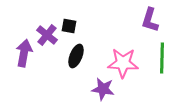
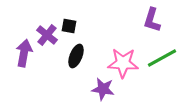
purple L-shape: moved 2 px right
green line: rotated 60 degrees clockwise
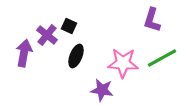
black square: rotated 14 degrees clockwise
purple star: moved 1 px left, 1 px down
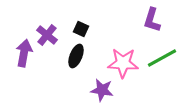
black square: moved 12 px right, 3 px down
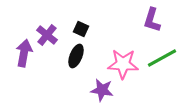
pink star: moved 1 px down
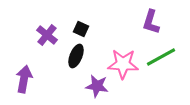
purple L-shape: moved 1 px left, 2 px down
purple arrow: moved 26 px down
green line: moved 1 px left, 1 px up
purple star: moved 5 px left, 4 px up
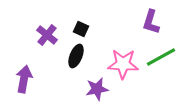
purple star: moved 3 px down; rotated 20 degrees counterclockwise
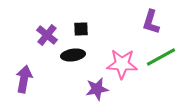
black square: rotated 28 degrees counterclockwise
black ellipse: moved 3 px left, 1 px up; rotated 60 degrees clockwise
pink star: moved 1 px left
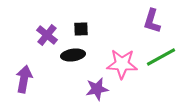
purple L-shape: moved 1 px right, 1 px up
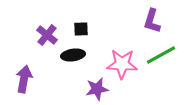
green line: moved 2 px up
